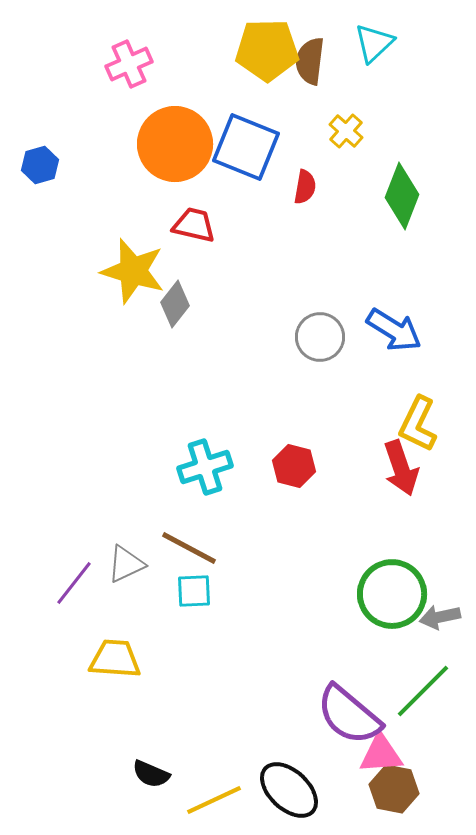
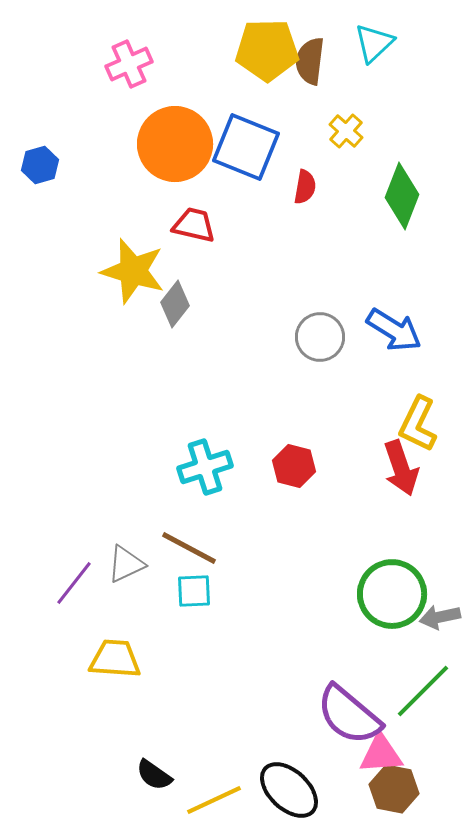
black semicircle: moved 3 px right, 1 px down; rotated 12 degrees clockwise
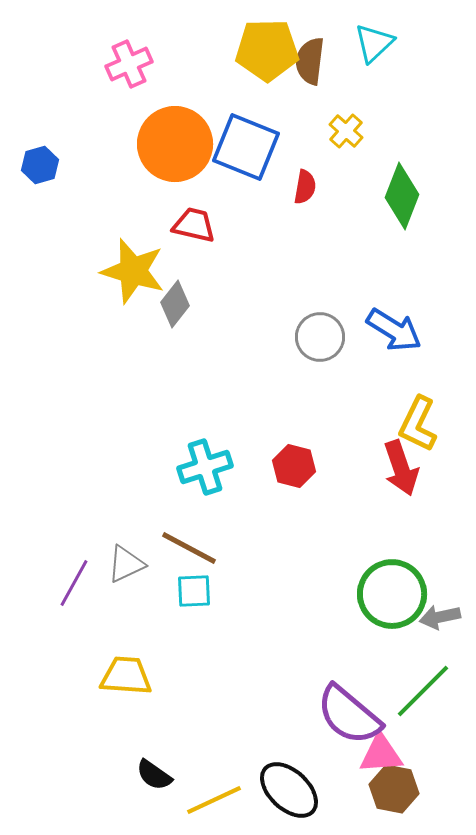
purple line: rotated 9 degrees counterclockwise
yellow trapezoid: moved 11 px right, 17 px down
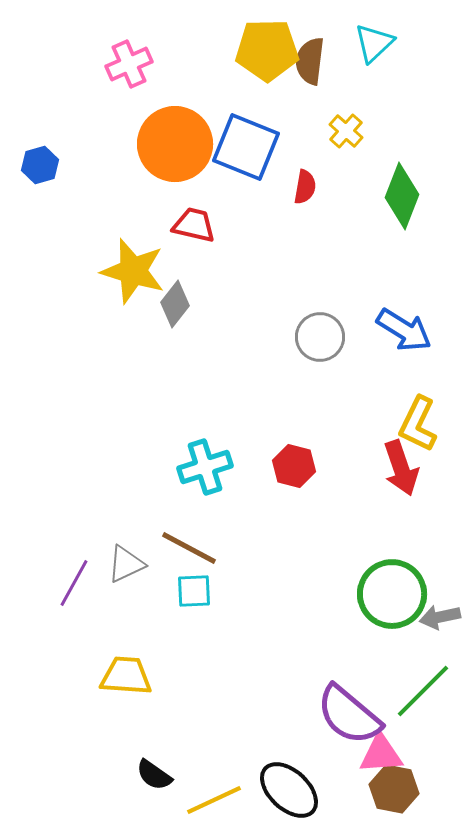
blue arrow: moved 10 px right
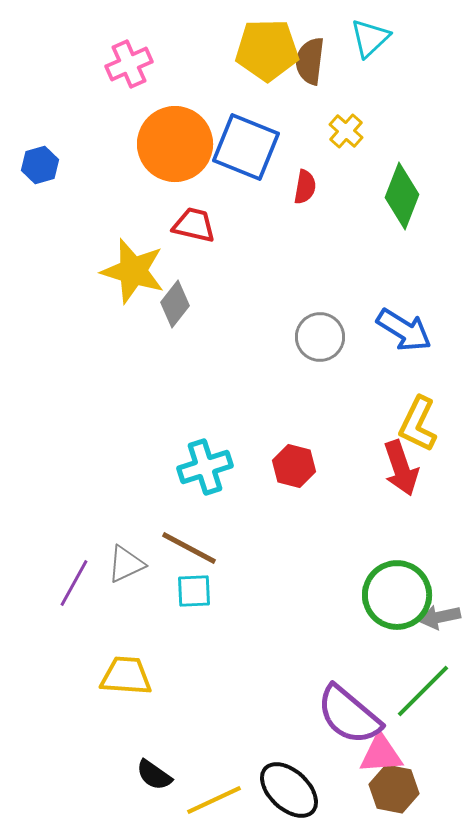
cyan triangle: moved 4 px left, 5 px up
green circle: moved 5 px right, 1 px down
